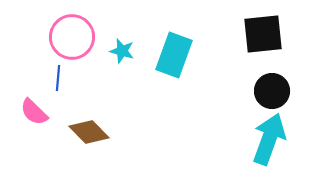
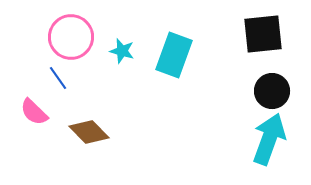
pink circle: moved 1 px left
blue line: rotated 40 degrees counterclockwise
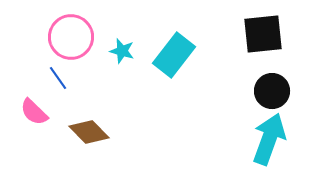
cyan rectangle: rotated 18 degrees clockwise
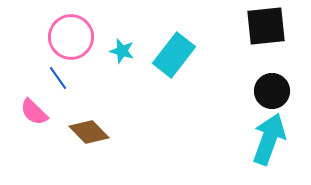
black square: moved 3 px right, 8 px up
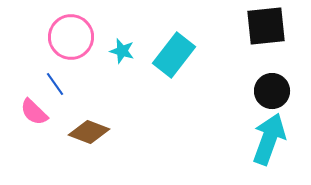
blue line: moved 3 px left, 6 px down
brown diamond: rotated 24 degrees counterclockwise
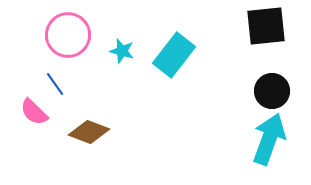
pink circle: moved 3 px left, 2 px up
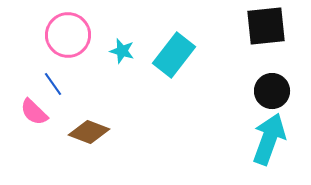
blue line: moved 2 px left
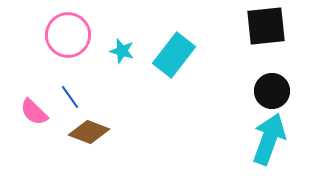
blue line: moved 17 px right, 13 px down
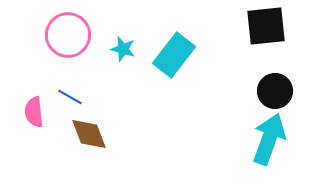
cyan star: moved 1 px right, 2 px up
black circle: moved 3 px right
blue line: rotated 25 degrees counterclockwise
pink semicircle: rotated 40 degrees clockwise
brown diamond: moved 2 px down; rotated 48 degrees clockwise
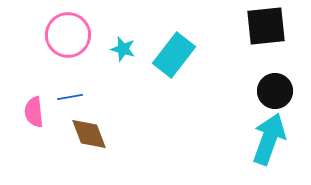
blue line: rotated 40 degrees counterclockwise
